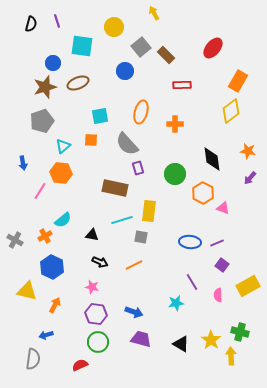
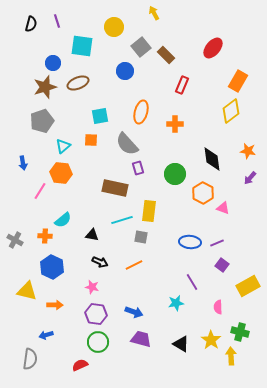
red rectangle at (182, 85): rotated 66 degrees counterclockwise
orange cross at (45, 236): rotated 32 degrees clockwise
pink semicircle at (218, 295): moved 12 px down
orange arrow at (55, 305): rotated 63 degrees clockwise
gray semicircle at (33, 359): moved 3 px left
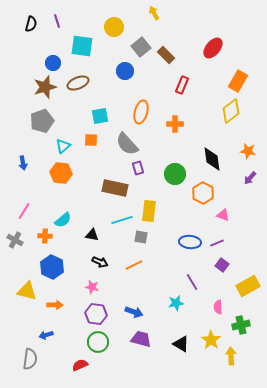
pink line at (40, 191): moved 16 px left, 20 px down
pink triangle at (223, 208): moved 7 px down
green cross at (240, 332): moved 1 px right, 7 px up; rotated 30 degrees counterclockwise
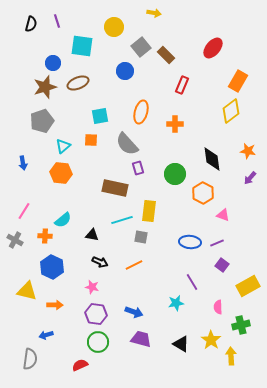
yellow arrow at (154, 13): rotated 128 degrees clockwise
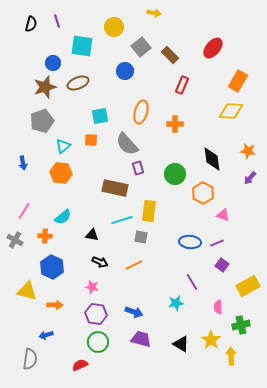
brown rectangle at (166, 55): moved 4 px right
yellow diamond at (231, 111): rotated 40 degrees clockwise
cyan semicircle at (63, 220): moved 3 px up
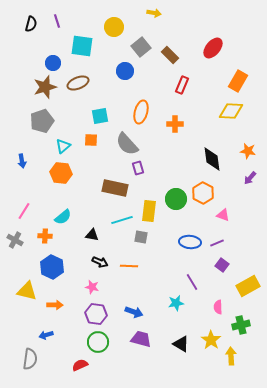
blue arrow at (23, 163): moved 1 px left, 2 px up
green circle at (175, 174): moved 1 px right, 25 px down
orange line at (134, 265): moved 5 px left, 1 px down; rotated 30 degrees clockwise
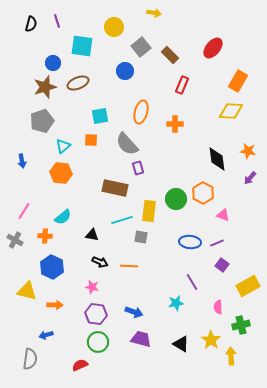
black diamond at (212, 159): moved 5 px right
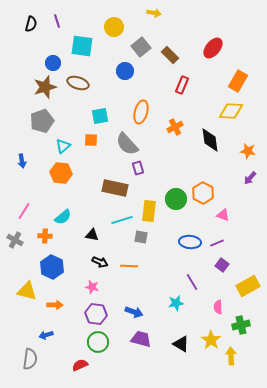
brown ellipse at (78, 83): rotated 40 degrees clockwise
orange cross at (175, 124): moved 3 px down; rotated 28 degrees counterclockwise
black diamond at (217, 159): moved 7 px left, 19 px up
